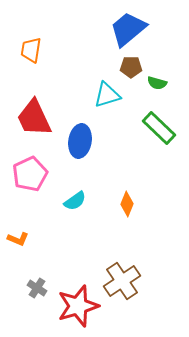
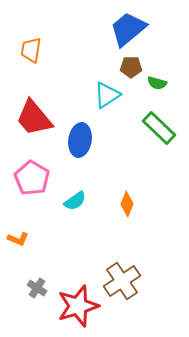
cyan triangle: rotated 16 degrees counterclockwise
red trapezoid: rotated 15 degrees counterclockwise
blue ellipse: moved 1 px up
pink pentagon: moved 2 px right, 4 px down; rotated 16 degrees counterclockwise
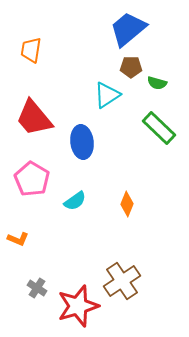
blue ellipse: moved 2 px right, 2 px down; rotated 16 degrees counterclockwise
pink pentagon: moved 1 px down
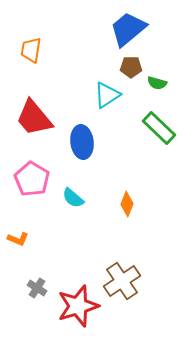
cyan semicircle: moved 2 px left, 3 px up; rotated 75 degrees clockwise
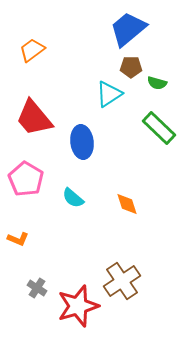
orange trapezoid: moved 1 px right; rotated 44 degrees clockwise
cyan triangle: moved 2 px right, 1 px up
pink pentagon: moved 6 px left
orange diamond: rotated 40 degrees counterclockwise
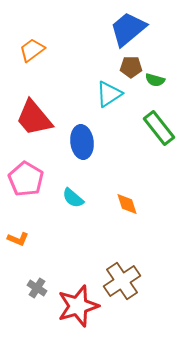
green semicircle: moved 2 px left, 3 px up
green rectangle: rotated 8 degrees clockwise
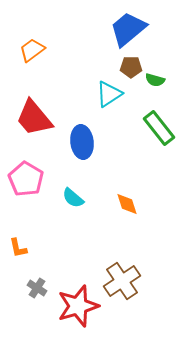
orange L-shape: moved 9 px down; rotated 55 degrees clockwise
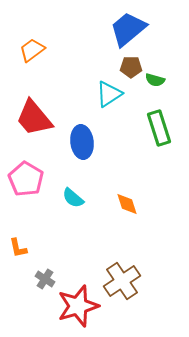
green rectangle: rotated 20 degrees clockwise
gray cross: moved 8 px right, 9 px up
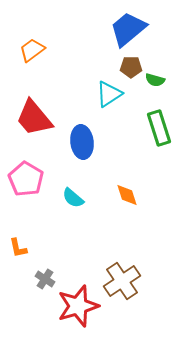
orange diamond: moved 9 px up
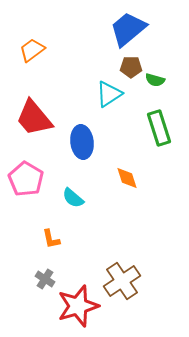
orange diamond: moved 17 px up
orange L-shape: moved 33 px right, 9 px up
